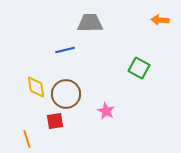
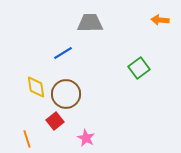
blue line: moved 2 px left, 3 px down; rotated 18 degrees counterclockwise
green square: rotated 25 degrees clockwise
pink star: moved 20 px left, 27 px down
red square: rotated 30 degrees counterclockwise
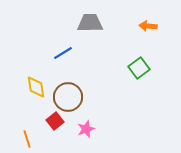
orange arrow: moved 12 px left, 6 px down
brown circle: moved 2 px right, 3 px down
pink star: moved 9 px up; rotated 24 degrees clockwise
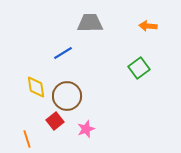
brown circle: moved 1 px left, 1 px up
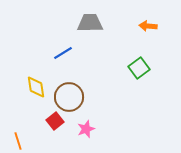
brown circle: moved 2 px right, 1 px down
orange line: moved 9 px left, 2 px down
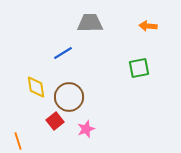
green square: rotated 25 degrees clockwise
